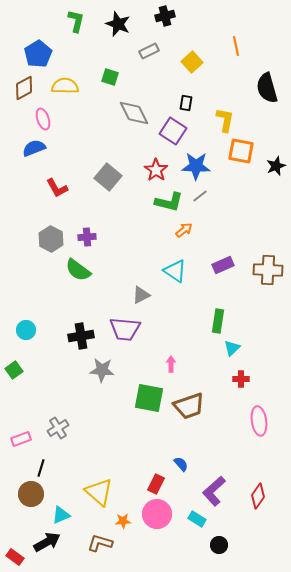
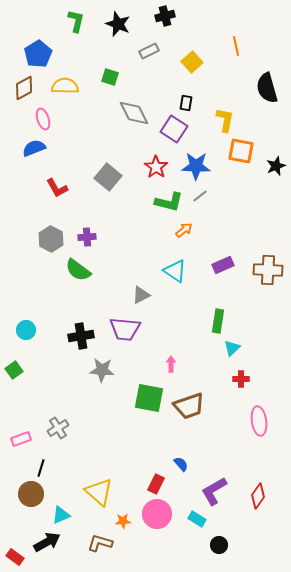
purple square at (173, 131): moved 1 px right, 2 px up
red star at (156, 170): moved 3 px up
purple L-shape at (214, 491): rotated 12 degrees clockwise
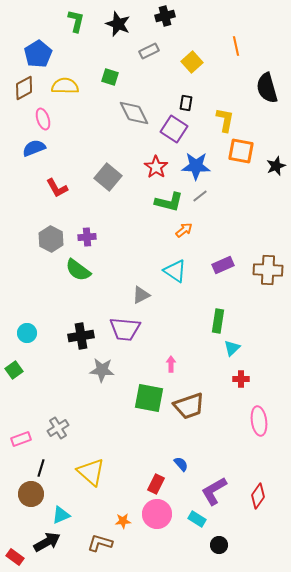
cyan circle at (26, 330): moved 1 px right, 3 px down
yellow triangle at (99, 492): moved 8 px left, 20 px up
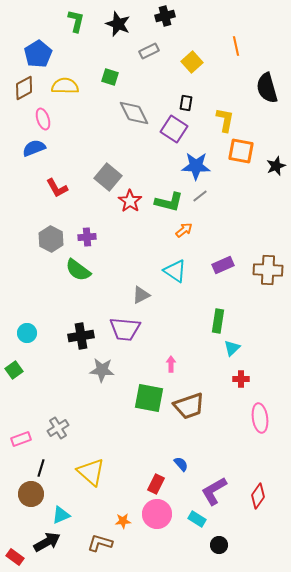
red star at (156, 167): moved 26 px left, 34 px down
pink ellipse at (259, 421): moved 1 px right, 3 px up
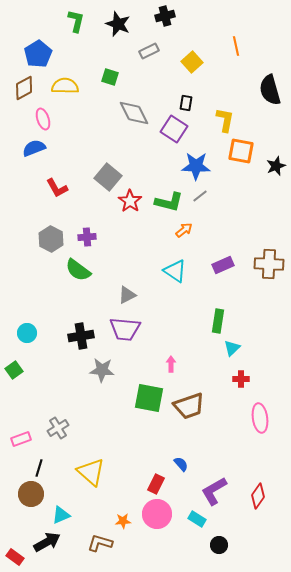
black semicircle at (267, 88): moved 3 px right, 2 px down
brown cross at (268, 270): moved 1 px right, 6 px up
gray triangle at (141, 295): moved 14 px left
black line at (41, 468): moved 2 px left
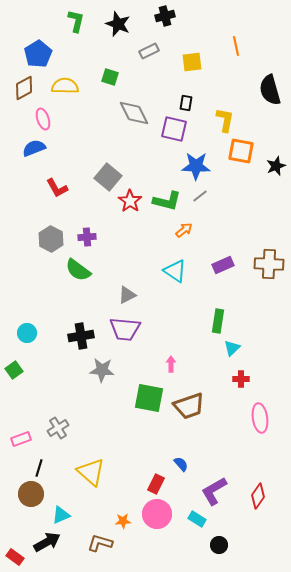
yellow square at (192, 62): rotated 35 degrees clockwise
purple square at (174, 129): rotated 20 degrees counterclockwise
green L-shape at (169, 202): moved 2 px left, 1 px up
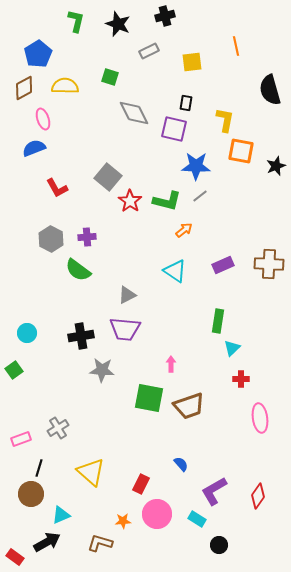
red rectangle at (156, 484): moved 15 px left
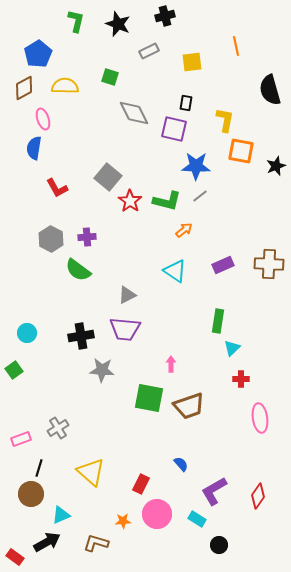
blue semicircle at (34, 148): rotated 60 degrees counterclockwise
brown L-shape at (100, 543): moved 4 px left
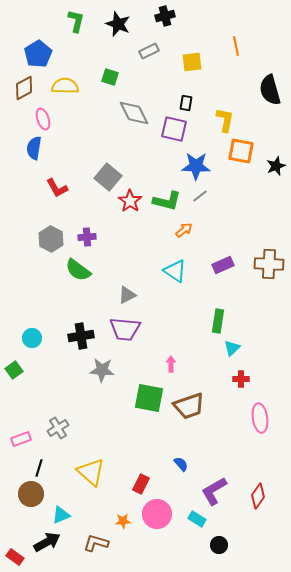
cyan circle at (27, 333): moved 5 px right, 5 px down
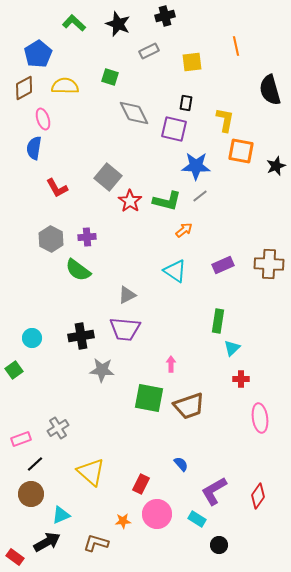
green L-shape at (76, 21): moved 2 px left, 2 px down; rotated 60 degrees counterclockwise
black line at (39, 468): moved 4 px left, 4 px up; rotated 30 degrees clockwise
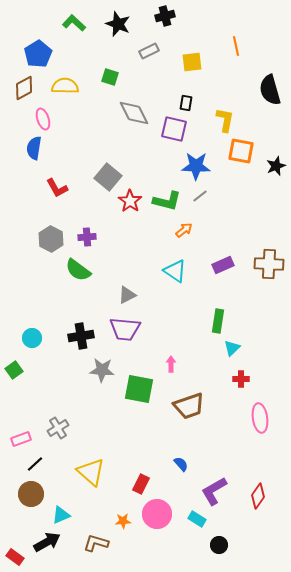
green square at (149, 398): moved 10 px left, 9 px up
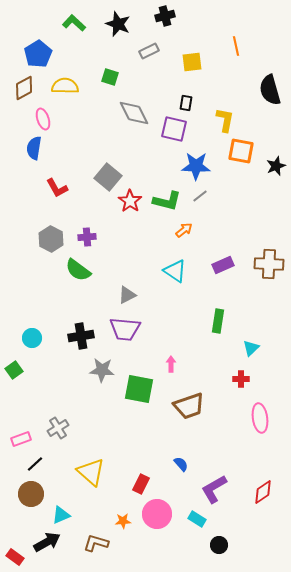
cyan triangle at (232, 348): moved 19 px right
purple L-shape at (214, 491): moved 2 px up
red diamond at (258, 496): moved 5 px right, 4 px up; rotated 20 degrees clockwise
